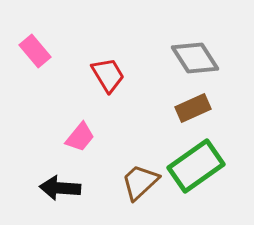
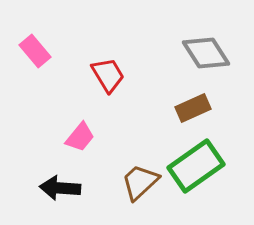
gray diamond: moved 11 px right, 5 px up
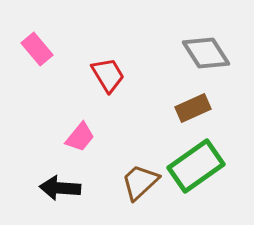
pink rectangle: moved 2 px right, 2 px up
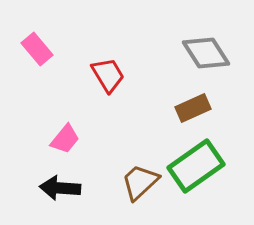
pink trapezoid: moved 15 px left, 2 px down
